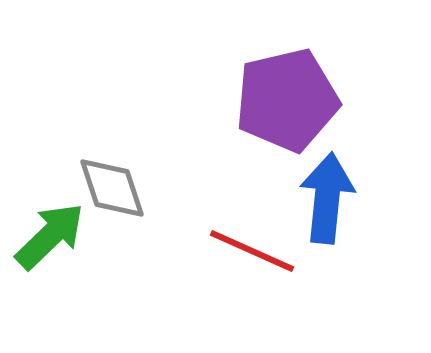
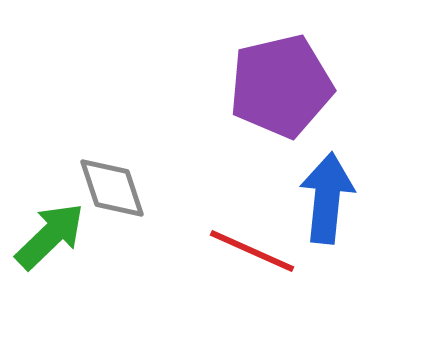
purple pentagon: moved 6 px left, 14 px up
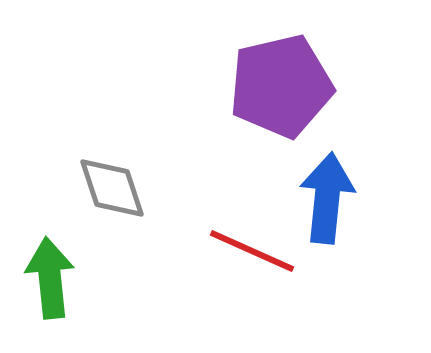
green arrow: moved 42 px down; rotated 52 degrees counterclockwise
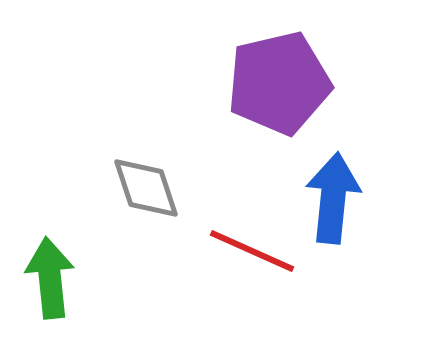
purple pentagon: moved 2 px left, 3 px up
gray diamond: moved 34 px right
blue arrow: moved 6 px right
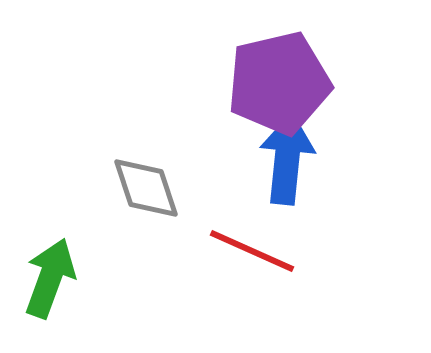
blue arrow: moved 46 px left, 39 px up
green arrow: rotated 26 degrees clockwise
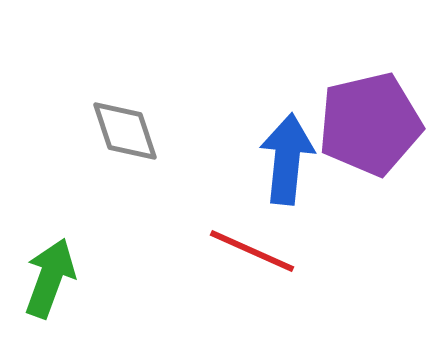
purple pentagon: moved 91 px right, 41 px down
gray diamond: moved 21 px left, 57 px up
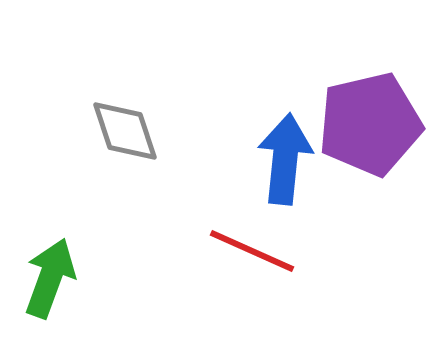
blue arrow: moved 2 px left
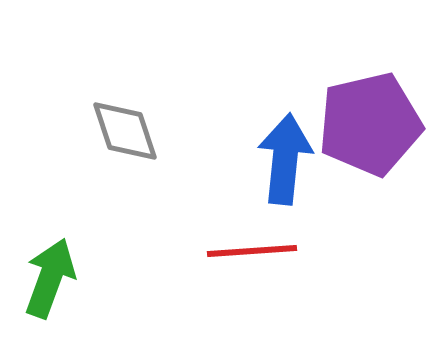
red line: rotated 28 degrees counterclockwise
